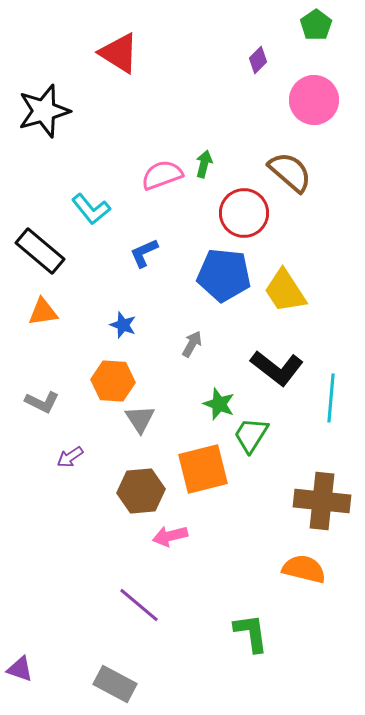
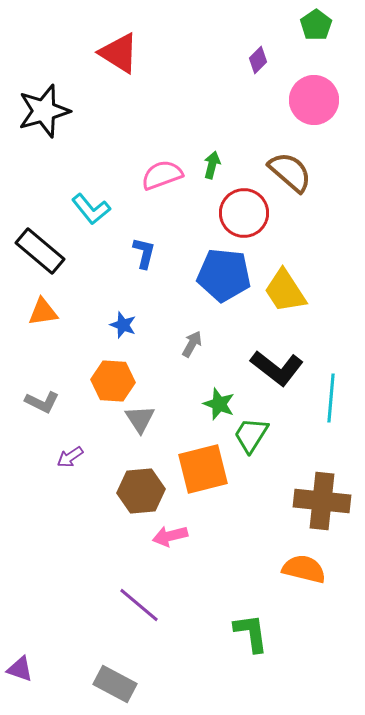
green arrow: moved 8 px right, 1 px down
blue L-shape: rotated 128 degrees clockwise
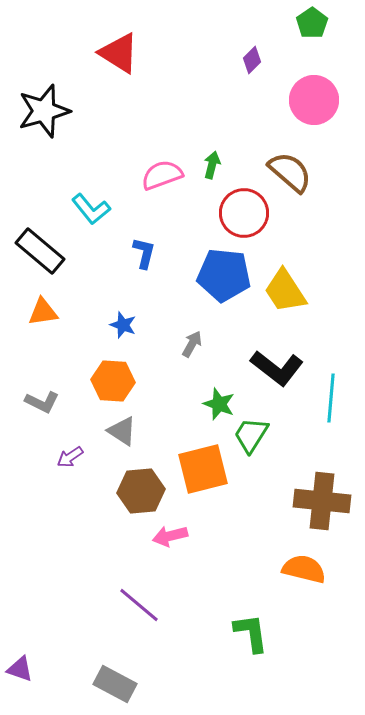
green pentagon: moved 4 px left, 2 px up
purple diamond: moved 6 px left
gray triangle: moved 18 px left, 12 px down; rotated 24 degrees counterclockwise
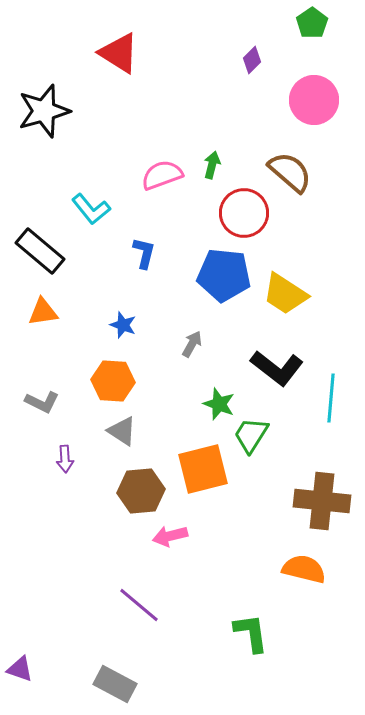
yellow trapezoid: moved 3 px down; rotated 24 degrees counterclockwise
purple arrow: moved 5 px left, 2 px down; rotated 60 degrees counterclockwise
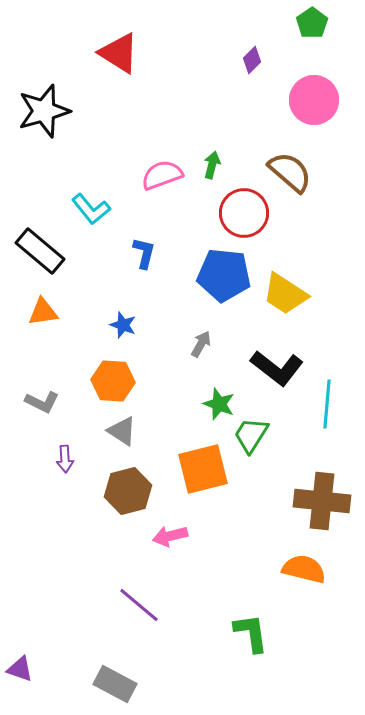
gray arrow: moved 9 px right
cyan line: moved 4 px left, 6 px down
brown hexagon: moved 13 px left; rotated 9 degrees counterclockwise
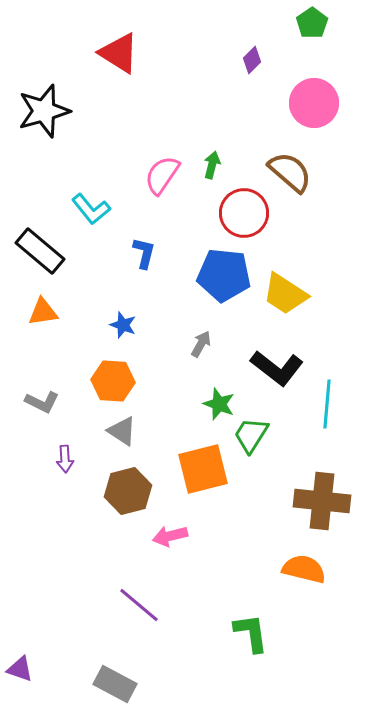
pink circle: moved 3 px down
pink semicircle: rotated 36 degrees counterclockwise
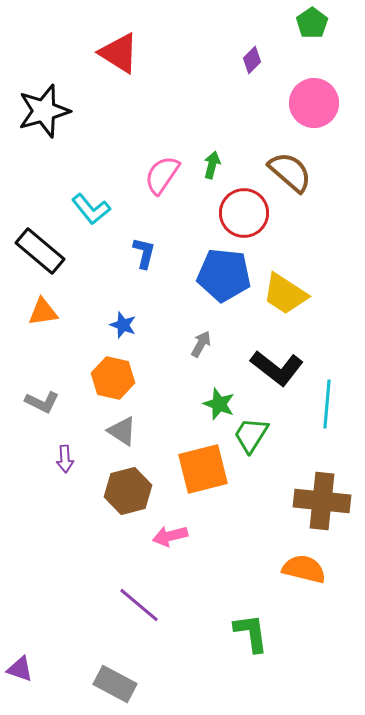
orange hexagon: moved 3 px up; rotated 9 degrees clockwise
